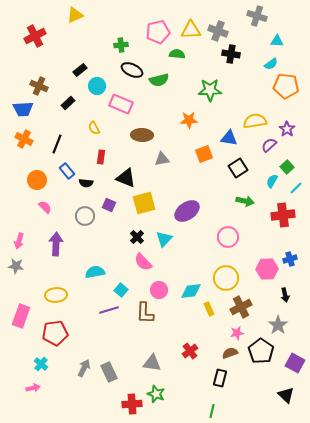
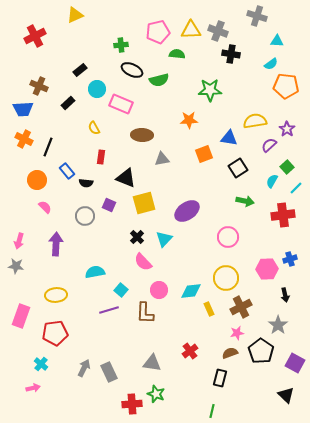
cyan circle at (97, 86): moved 3 px down
black line at (57, 144): moved 9 px left, 3 px down
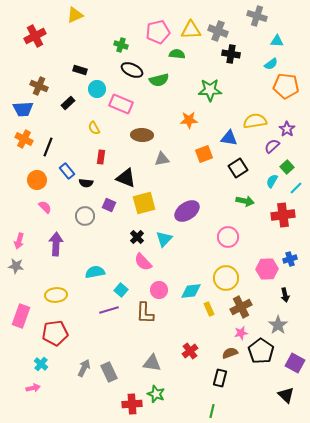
green cross at (121, 45): rotated 24 degrees clockwise
black rectangle at (80, 70): rotated 56 degrees clockwise
purple semicircle at (269, 145): moved 3 px right, 1 px down
pink star at (237, 333): moved 4 px right
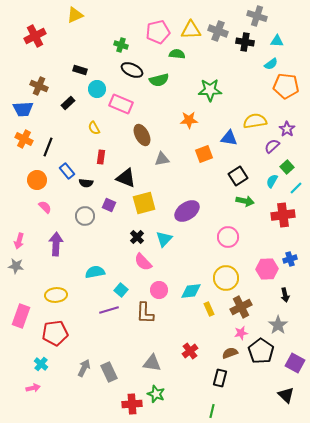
black cross at (231, 54): moved 14 px right, 12 px up
brown ellipse at (142, 135): rotated 60 degrees clockwise
black square at (238, 168): moved 8 px down
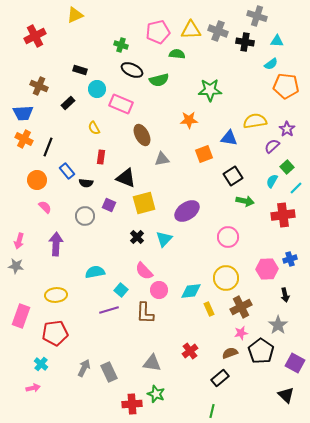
blue trapezoid at (23, 109): moved 4 px down
black square at (238, 176): moved 5 px left
pink semicircle at (143, 262): moved 1 px right, 9 px down
black rectangle at (220, 378): rotated 36 degrees clockwise
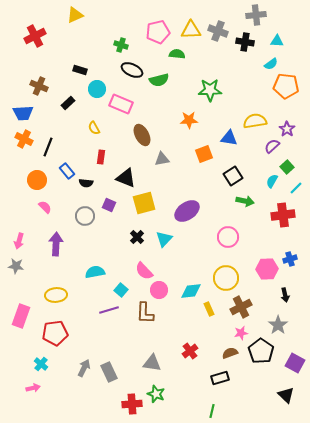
gray cross at (257, 16): moved 1 px left, 1 px up; rotated 24 degrees counterclockwise
black rectangle at (220, 378): rotated 24 degrees clockwise
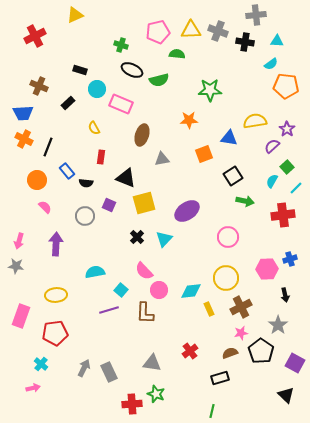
brown ellipse at (142, 135): rotated 45 degrees clockwise
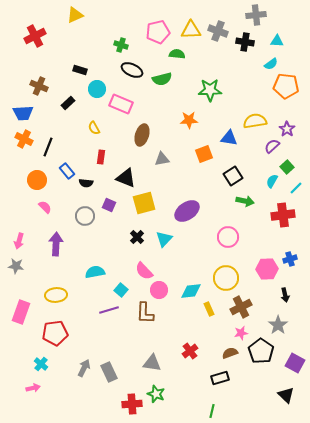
green semicircle at (159, 80): moved 3 px right, 1 px up
pink rectangle at (21, 316): moved 4 px up
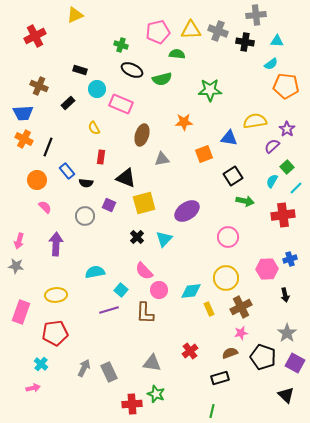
orange star at (189, 120): moved 5 px left, 2 px down
gray star at (278, 325): moved 9 px right, 8 px down
black pentagon at (261, 351): moved 2 px right, 6 px down; rotated 15 degrees counterclockwise
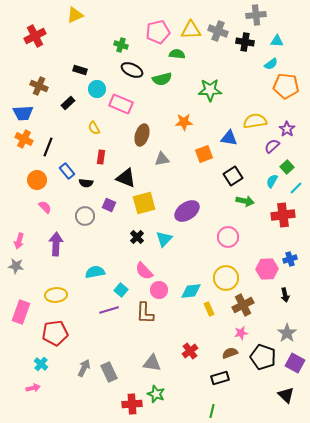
brown cross at (241, 307): moved 2 px right, 2 px up
